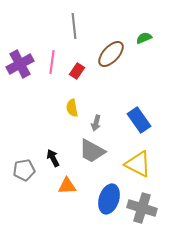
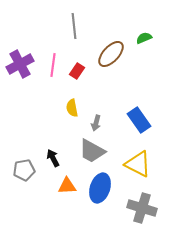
pink line: moved 1 px right, 3 px down
blue ellipse: moved 9 px left, 11 px up
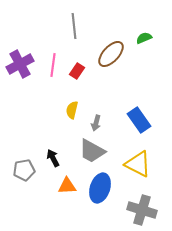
yellow semicircle: moved 2 px down; rotated 24 degrees clockwise
gray cross: moved 2 px down
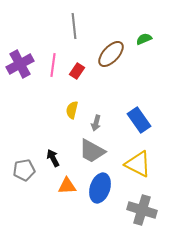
green semicircle: moved 1 px down
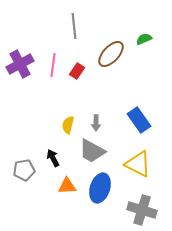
yellow semicircle: moved 4 px left, 15 px down
gray arrow: rotated 14 degrees counterclockwise
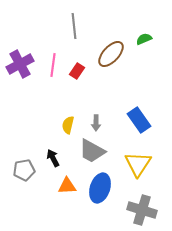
yellow triangle: rotated 36 degrees clockwise
